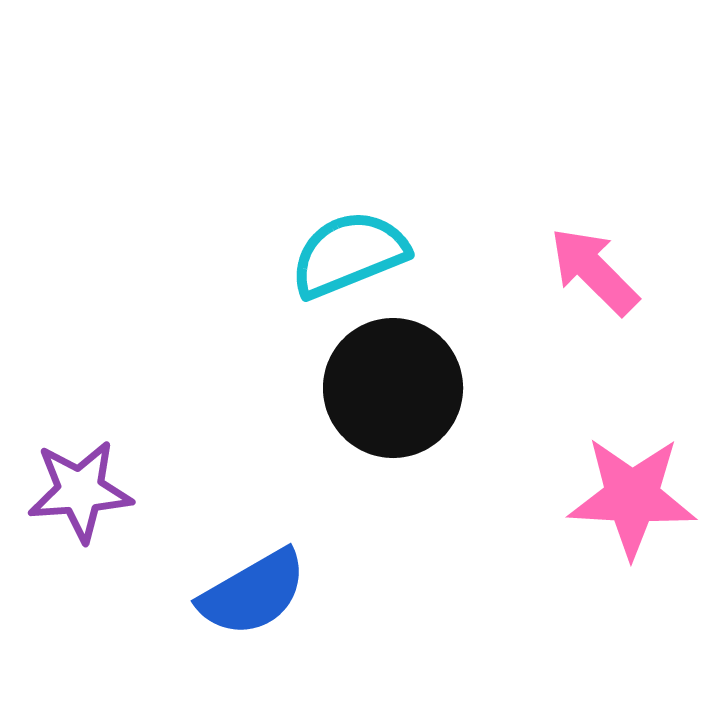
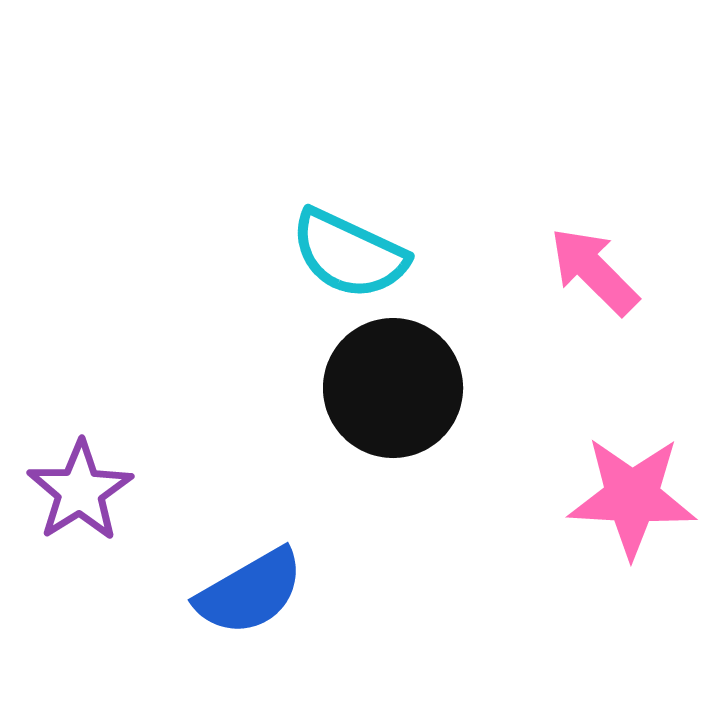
cyan semicircle: rotated 133 degrees counterclockwise
purple star: rotated 28 degrees counterclockwise
blue semicircle: moved 3 px left, 1 px up
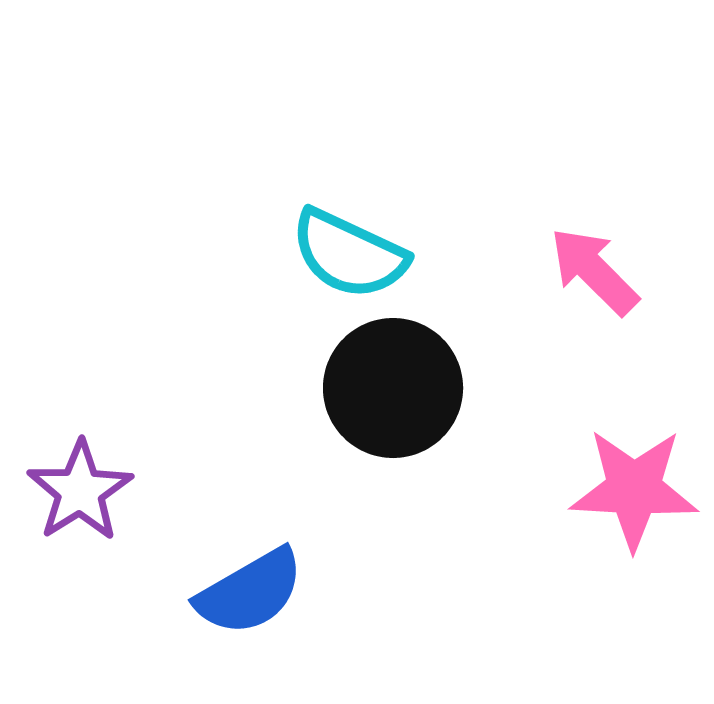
pink star: moved 2 px right, 8 px up
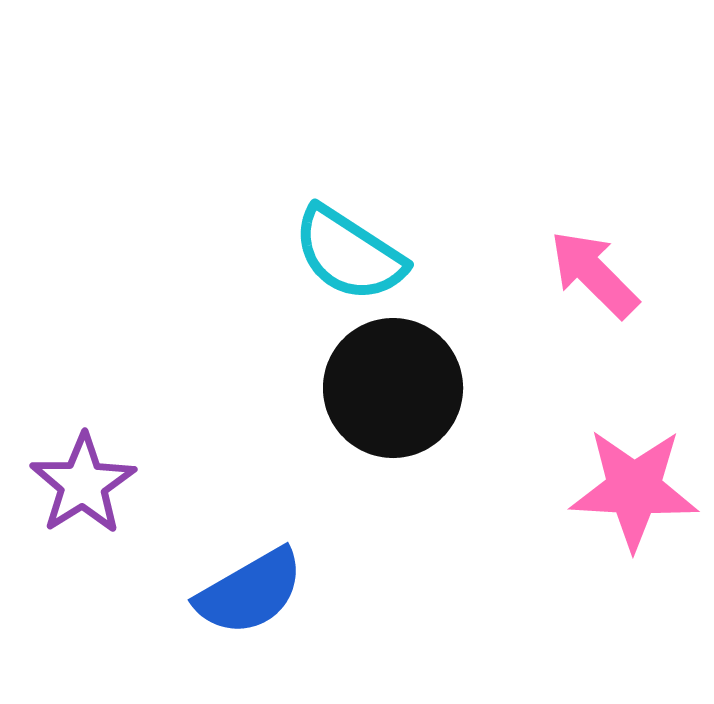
cyan semicircle: rotated 8 degrees clockwise
pink arrow: moved 3 px down
purple star: moved 3 px right, 7 px up
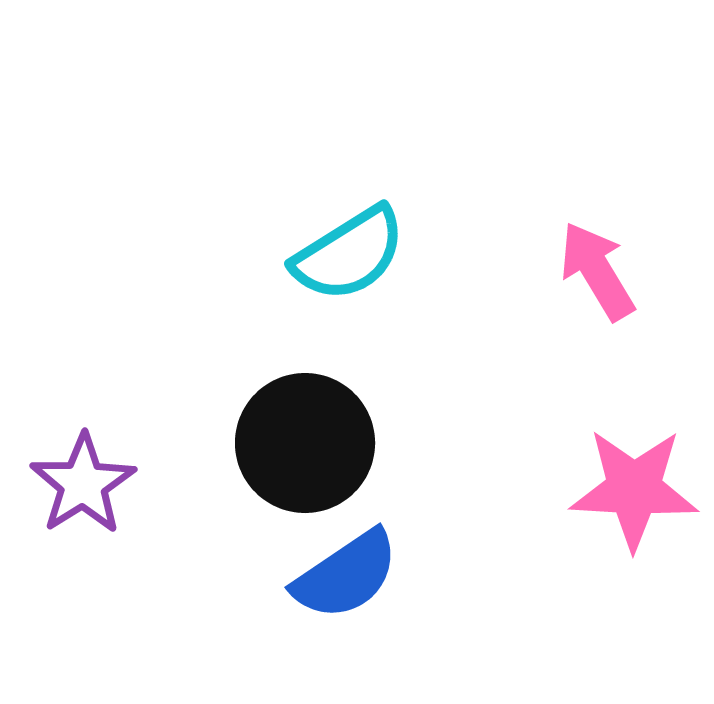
cyan semicircle: rotated 65 degrees counterclockwise
pink arrow: moved 3 px right, 3 px up; rotated 14 degrees clockwise
black circle: moved 88 px left, 55 px down
blue semicircle: moved 96 px right, 17 px up; rotated 4 degrees counterclockwise
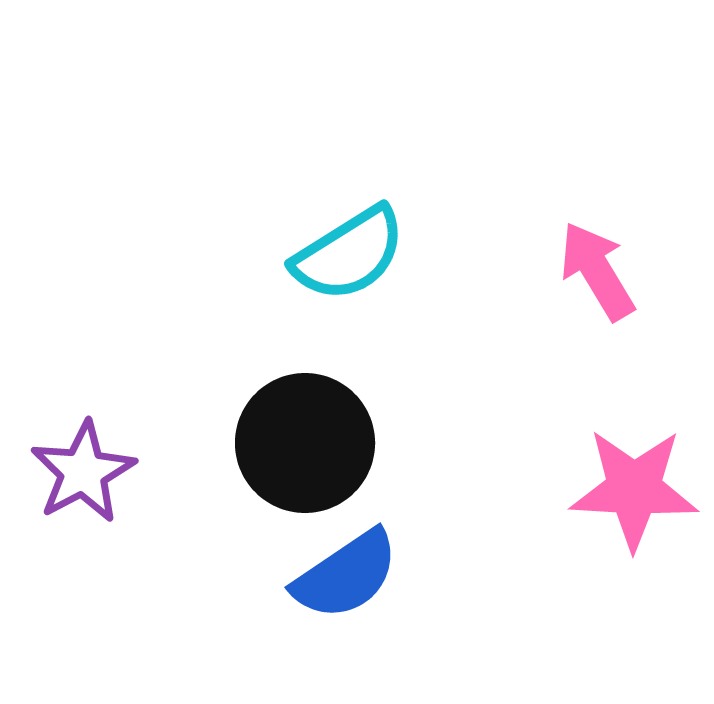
purple star: moved 12 px up; rotated 4 degrees clockwise
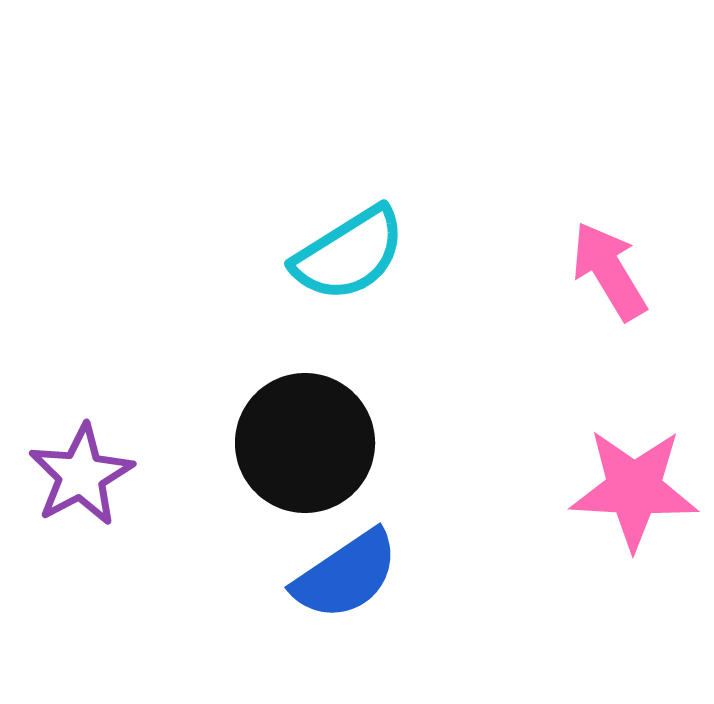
pink arrow: moved 12 px right
purple star: moved 2 px left, 3 px down
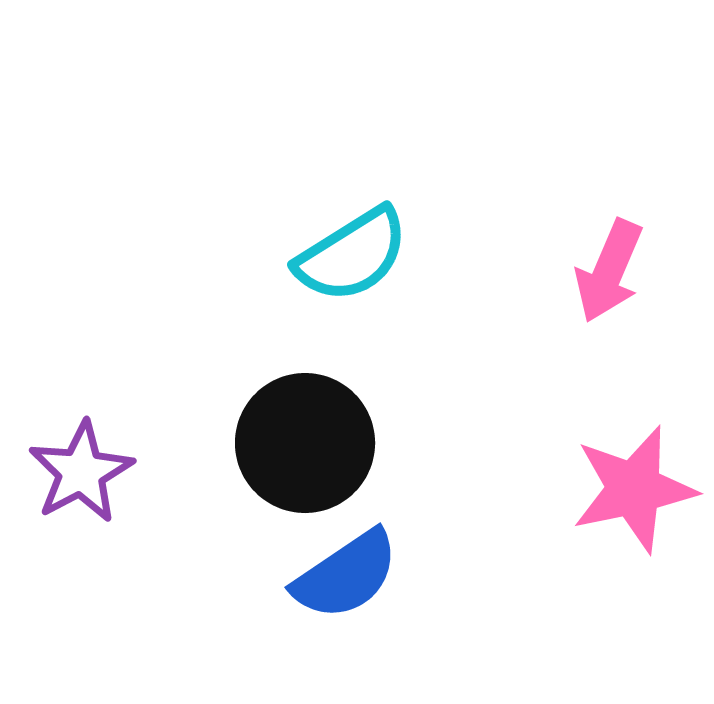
cyan semicircle: moved 3 px right, 1 px down
pink arrow: rotated 126 degrees counterclockwise
purple star: moved 3 px up
pink star: rotated 15 degrees counterclockwise
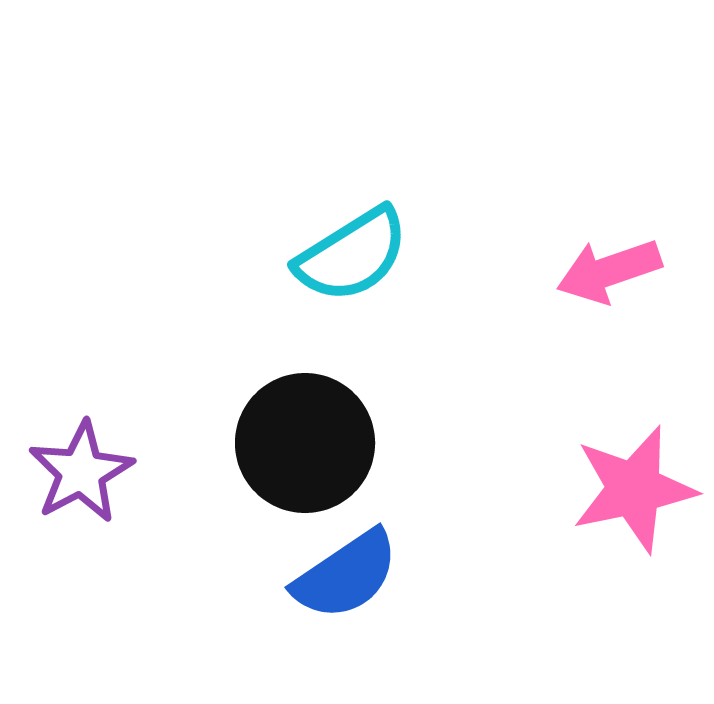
pink arrow: rotated 48 degrees clockwise
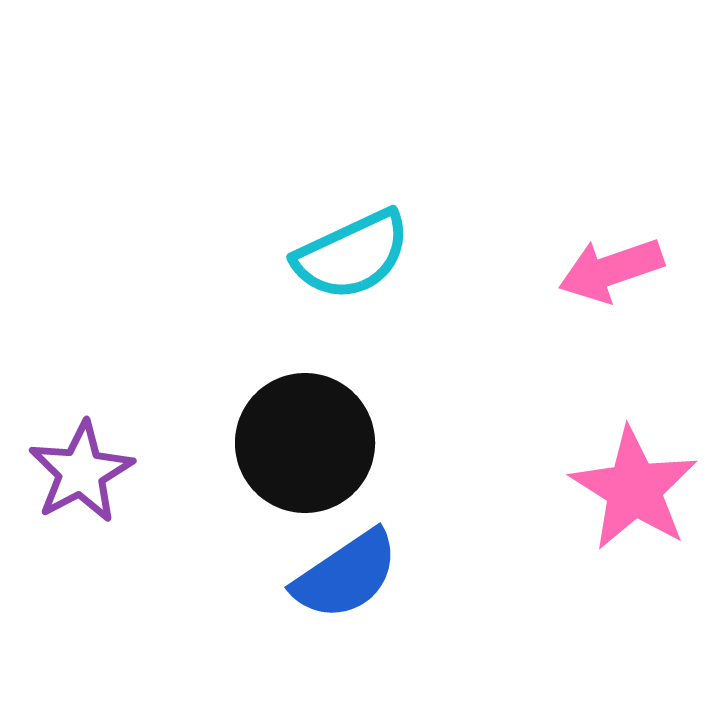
cyan semicircle: rotated 7 degrees clockwise
pink arrow: moved 2 px right, 1 px up
pink star: rotated 28 degrees counterclockwise
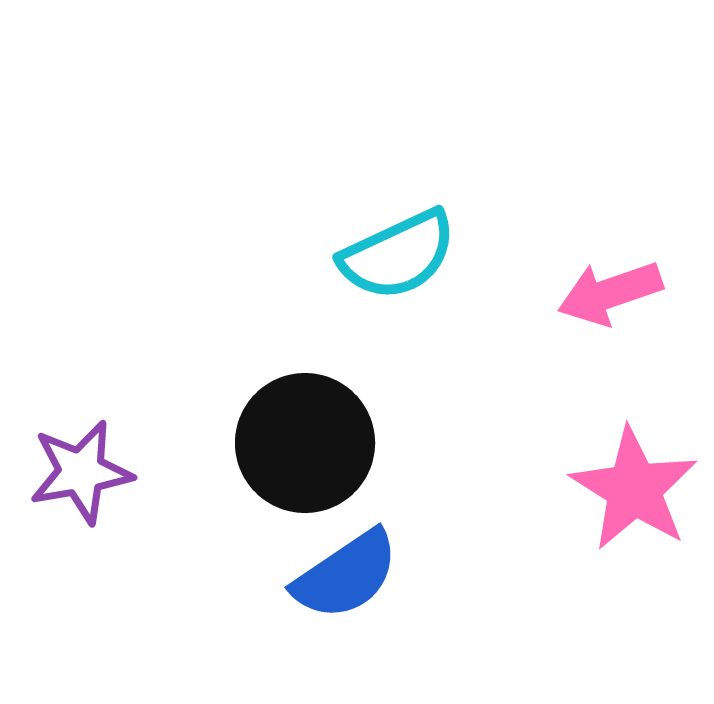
cyan semicircle: moved 46 px right
pink arrow: moved 1 px left, 23 px down
purple star: rotated 18 degrees clockwise
